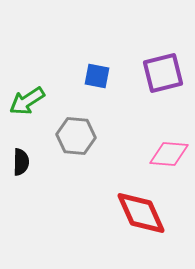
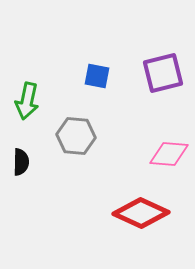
green arrow: rotated 45 degrees counterclockwise
red diamond: rotated 42 degrees counterclockwise
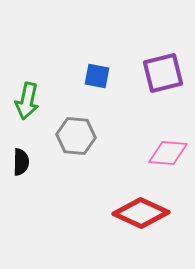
pink diamond: moved 1 px left, 1 px up
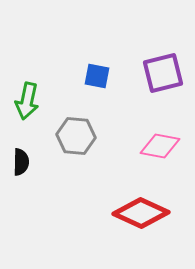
pink diamond: moved 8 px left, 7 px up; rotated 6 degrees clockwise
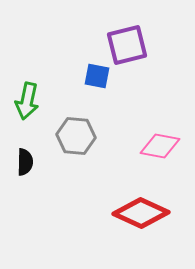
purple square: moved 36 px left, 28 px up
black semicircle: moved 4 px right
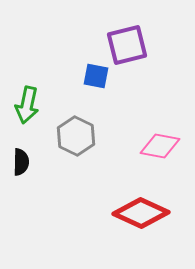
blue square: moved 1 px left
green arrow: moved 4 px down
gray hexagon: rotated 21 degrees clockwise
black semicircle: moved 4 px left
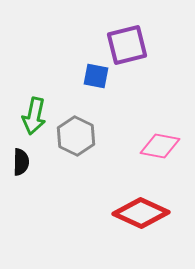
green arrow: moved 7 px right, 11 px down
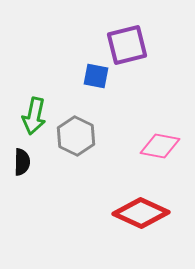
black semicircle: moved 1 px right
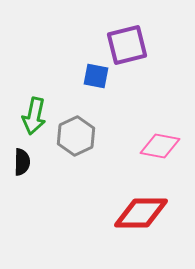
gray hexagon: rotated 9 degrees clockwise
red diamond: rotated 24 degrees counterclockwise
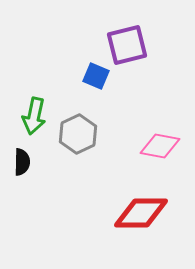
blue square: rotated 12 degrees clockwise
gray hexagon: moved 2 px right, 2 px up
